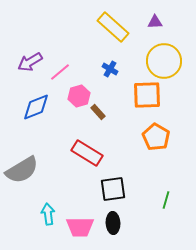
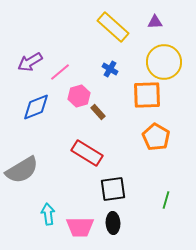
yellow circle: moved 1 px down
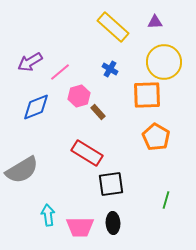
black square: moved 2 px left, 5 px up
cyan arrow: moved 1 px down
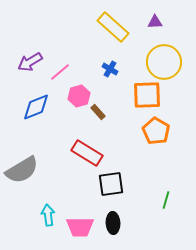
orange pentagon: moved 6 px up
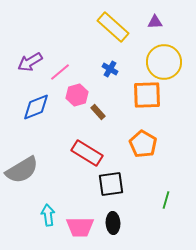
pink hexagon: moved 2 px left, 1 px up
orange pentagon: moved 13 px left, 13 px down
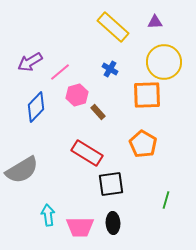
blue diamond: rotated 24 degrees counterclockwise
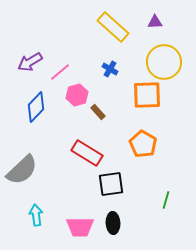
gray semicircle: rotated 12 degrees counterclockwise
cyan arrow: moved 12 px left
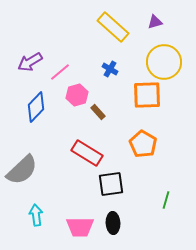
purple triangle: rotated 14 degrees counterclockwise
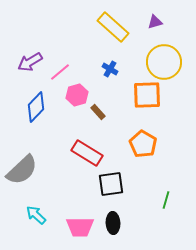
cyan arrow: rotated 40 degrees counterclockwise
